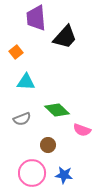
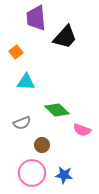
gray semicircle: moved 4 px down
brown circle: moved 6 px left
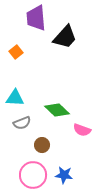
cyan triangle: moved 11 px left, 16 px down
pink circle: moved 1 px right, 2 px down
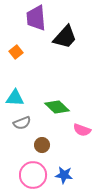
green diamond: moved 3 px up
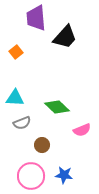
pink semicircle: rotated 42 degrees counterclockwise
pink circle: moved 2 px left, 1 px down
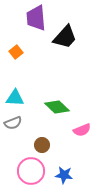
gray semicircle: moved 9 px left
pink circle: moved 5 px up
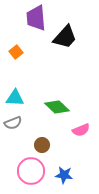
pink semicircle: moved 1 px left
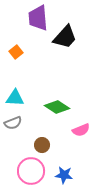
purple trapezoid: moved 2 px right
green diamond: rotated 10 degrees counterclockwise
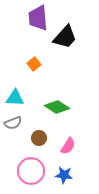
orange square: moved 18 px right, 12 px down
pink semicircle: moved 13 px left, 16 px down; rotated 36 degrees counterclockwise
brown circle: moved 3 px left, 7 px up
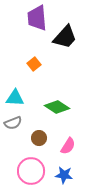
purple trapezoid: moved 1 px left
